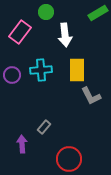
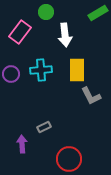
purple circle: moved 1 px left, 1 px up
gray rectangle: rotated 24 degrees clockwise
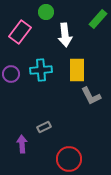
green rectangle: moved 6 px down; rotated 18 degrees counterclockwise
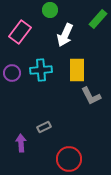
green circle: moved 4 px right, 2 px up
white arrow: rotated 30 degrees clockwise
purple circle: moved 1 px right, 1 px up
purple arrow: moved 1 px left, 1 px up
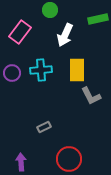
green rectangle: rotated 36 degrees clockwise
purple arrow: moved 19 px down
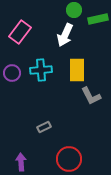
green circle: moved 24 px right
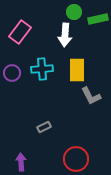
green circle: moved 2 px down
white arrow: rotated 20 degrees counterclockwise
cyan cross: moved 1 px right, 1 px up
red circle: moved 7 px right
